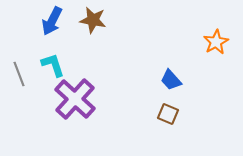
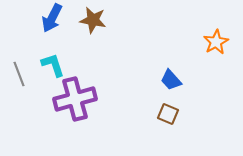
blue arrow: moved 3 px up
purple cross: rotated 33 degrees clockwise
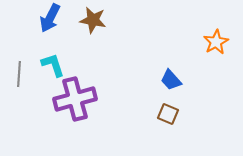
blue arrow: moved 2 px left
gray line: rotated 25 degrees clockwise
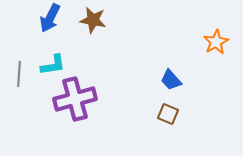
cyan L-shape: rotated 100 degrees clockwise
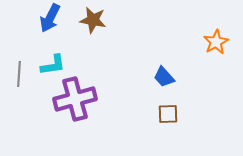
blue trapezoid: moved 7 px left, 3 px up
brown square: rotated 25 degrees counterclockwise
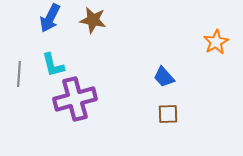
cyan L-shape: rotated 84 degrees clockwise
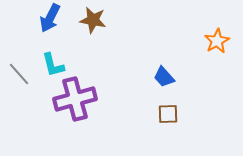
orange star: moved 1 px right, 1 px up
gray line: rotated 45 degrees counterclockwise
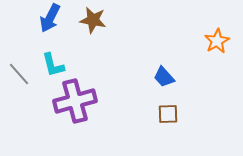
purple cross: moved 2 px down
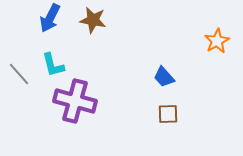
purple cross: rotated 30 degrees clockwise
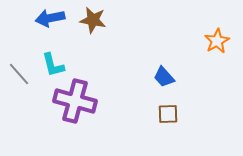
blue arrow: rotated 52 degrees clockwise
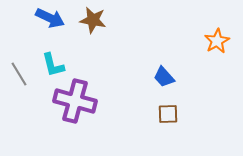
blue arrow: rotated 144 degrees counterclockwise
gray line: rotated 10 degrees clockwise
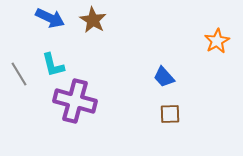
brown star: rotated 20 degrees clockwise
brown square: moved 2 px right
